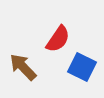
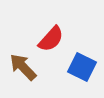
red semicircle: moved 7 px left; rotated 8 degrees clockwise
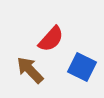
brown arrow: moved 7 px right, 3 px down
